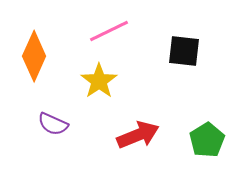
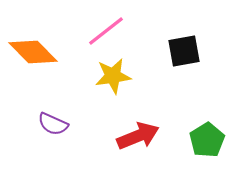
pink line: moved 3 px left; rotated 12 degrees counterclockwise
black square: rotated 16 degrees counterclockwise
orange diamond: moved 1 px left, 4 px up; rotated 69 degrees counterclockwise
yellow star: moved 14 px right, 5 px up; rotated 27 degrees clockwise
red arrow: moved 1 px down
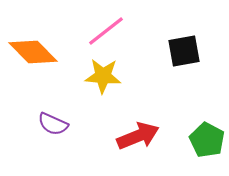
yellow star: moved 10 px left; rotated 12 degrees clockwise
green pentagon: rotated 12 degrees counterclockwise
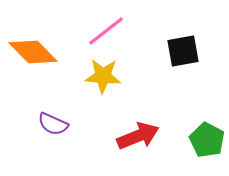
black square: moved 1 px left
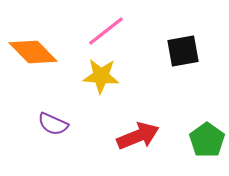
yellow star: moved 2 px left
green pentagon: rotated 8 degrees clockwise
